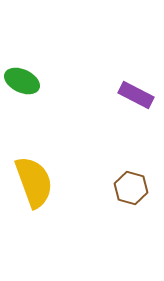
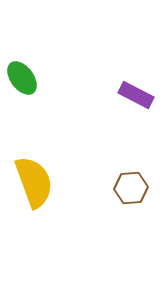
green ellipse: moved 3 px up; rotated 28 degrees clockwise
brown hexagon: rotated 20 degrees counterclockwise
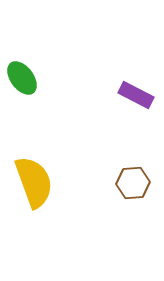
brown hexagon: moved 2 px right, 5 px up
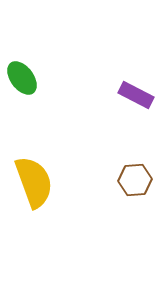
brown hexagon: moved 2 px right, 3 px up
